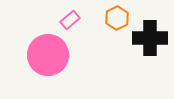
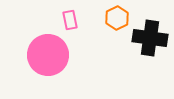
pink rectangle: rotated 60 degrees counterclockwise
black cross: rotated 8 degrees clockwise
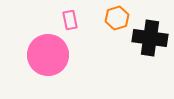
orange hexagon: rotated 10 degrees clockwise
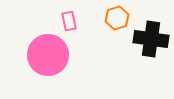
pink rectangle: moved 1 px left, 1 px down
black cross: moved 1 px right, 1 px down
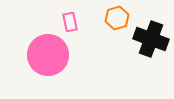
pink rectangle: moved 1 px right, 1 px down
black cross: rotated 12 degrees clockwise
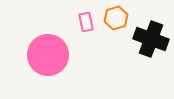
orange hexagon: moved 1 px left
pink rectangle: moved 16 px right
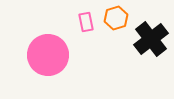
black cross: rotated 32 degrees clockwise
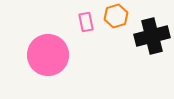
orange hexagon: moved 2 px up
black cross: moved 1 px right, 3 px up; rotated 24 degrees clockwise
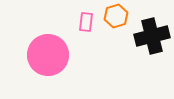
pink rectangle: rotated 18 degrees clockwise
